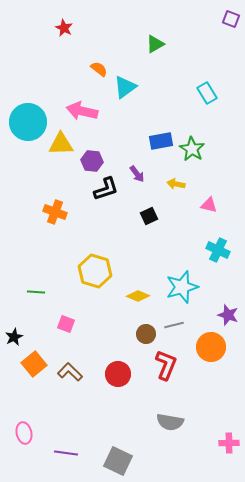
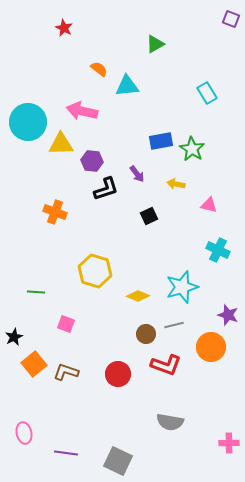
cyan triangle: moved 2 px right, 1 px up; rotated 30 degrees clockwise
red L-shape: rotated 88 degrees clockwise
brown L-shape: moved 4 px left; rotated 25 degrees counterclockwise
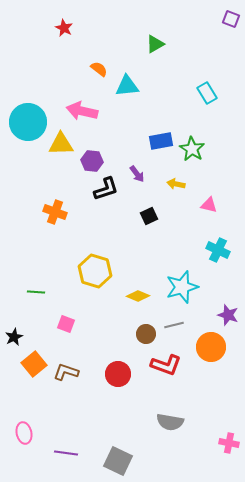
pink cross: rotated 12 degrees clockwise
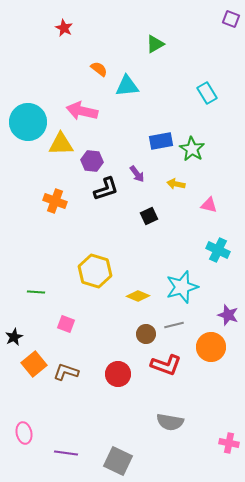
orange cross: moved 11 px up
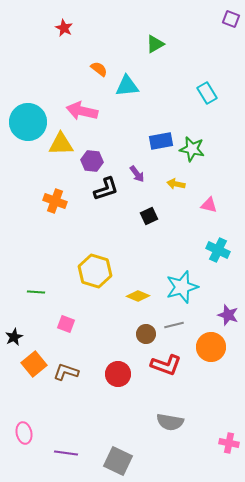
green star: rotated 20 degrees counterclockwise
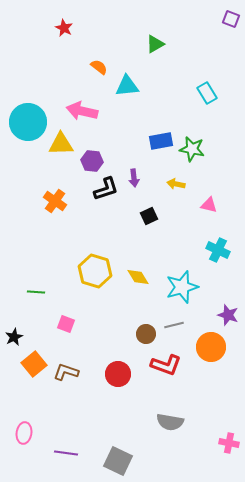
orange semicircle: moved 2 px up
purple arrow: moved 3 px left, 4 px down; rotated 30 degrees clockwise
orange cross: rotated 15 degrees clockwise
yellow diamond: moved 19 px up; rotated 35 degrees clockwise
pink ellipse: rotated 20 degrees clockwise
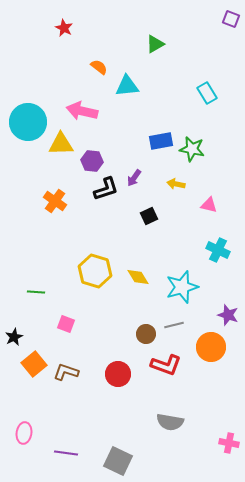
purple arrow: rotated 42 degrees clockwise
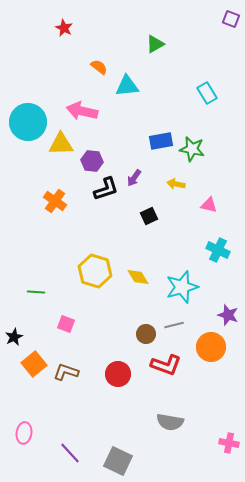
purple line: moved 4 px right; rotated 40 degrees clockwise
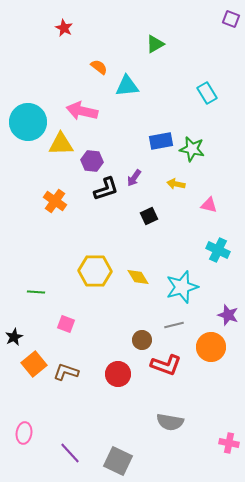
yellow hexagon: rotated 16 degrees counterclockwise
brown circle: moved 4 px left, 6 px down
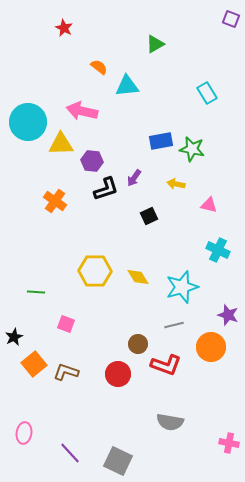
brown circle: moved 4 px left, 4 px down
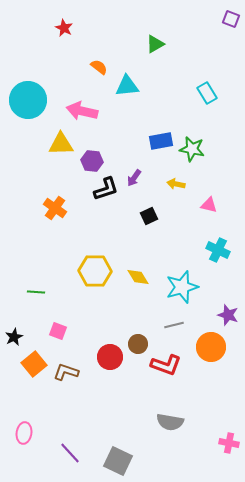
cyan circle: moved 22 px up
orange cross: moved 7 px down
pink square: moved 8 px left, 7 px down
red circle: moved 8 px left, 17 px up
